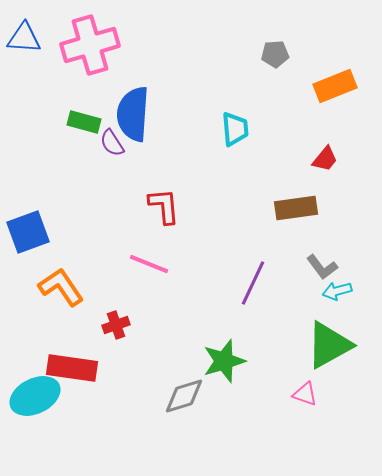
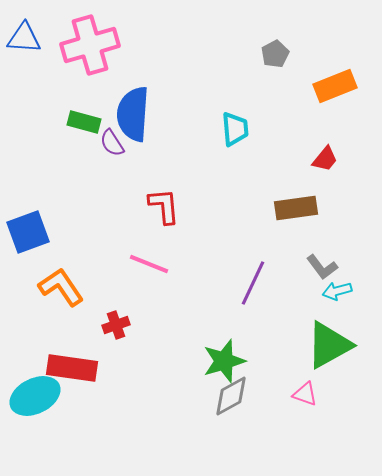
gray pentagon: rotated 24 degrees counterclockwise
gray diamond: moved 47 px right; rotated 12 degrees counterclockwise
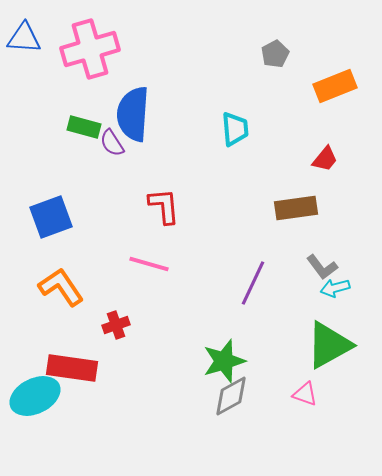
pink cross: moved 4 px down
green rectangle: moved 5 px down
blue square: moved 23 px right, 15 px up
pink line: rotated 6 degrees counterclockwise
cyan arrow: moved 2 px left, 3 px up
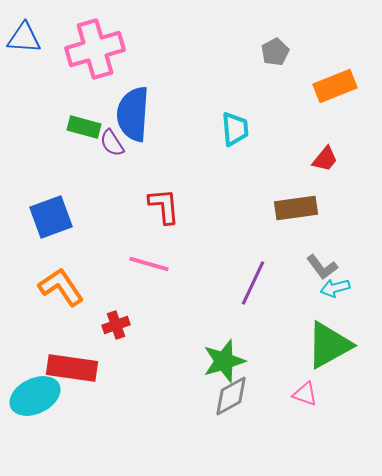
pink cross: moved 5 px right
gray pentagon: moved 2 px up
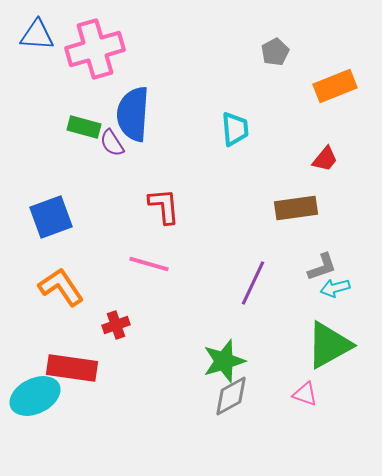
blue triangle: moved 13 px right, 3 px up
gray L-shape: rotated 72 degrees counterclockwise
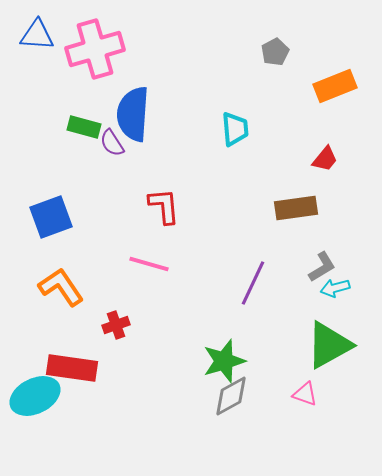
gray L-shape: rotated 12 degrees counterclockwise
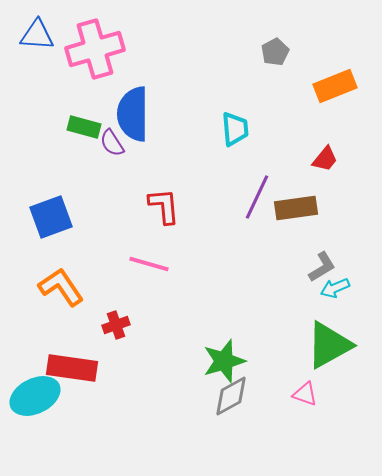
blue semicircle: rotated 4 degrees counterclockwise
purple line: moved 4 px right, 86 px up
cyan arrow: rotated 8 degrees counterclockwise
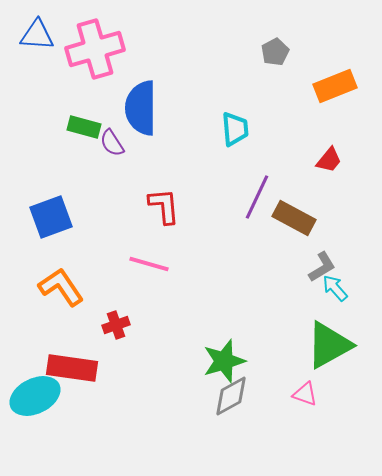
blue semicircle: moved 8 px right, 6 px up
red trapezoid: moved 4 px right, 1 px down
brown rectangle: moved 2 px left, 10 px down; rotated 36 degrees clockwise
cyan arrow: rotated 72 degrees clockwise
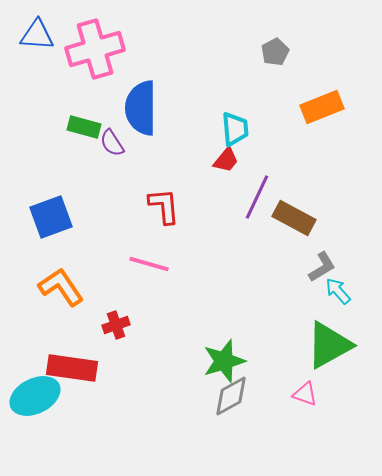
orange rectangle: moved 13 px left, 21 px down
red trapezoid: moved 103 px left
cyan arrow: moved 3 px right, 3 px down
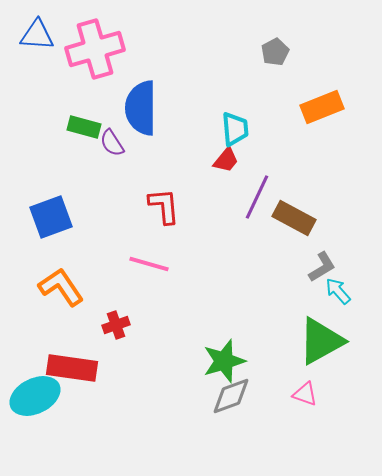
green triangle: moved 8 px left, 4 px up
gray diamond: rotated 9 degrees clockwise
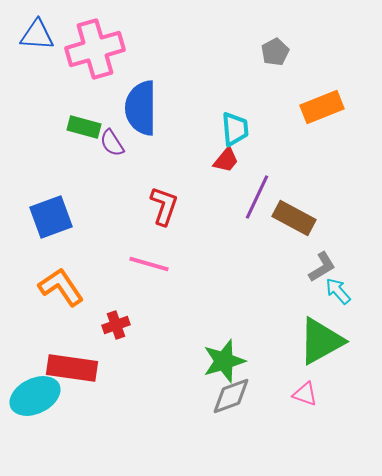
red L-shape: rotated 24 degrees clockwise
